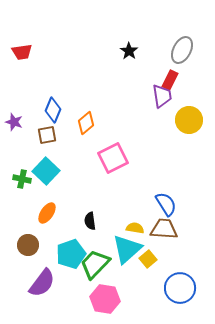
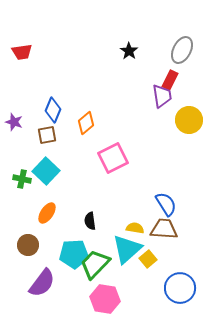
cyan pentagon: moved 3 px right; rotated 16 degrees clockwise
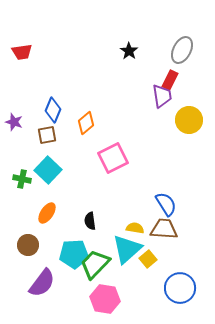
cyan square: moved 2 px right, 1 px up
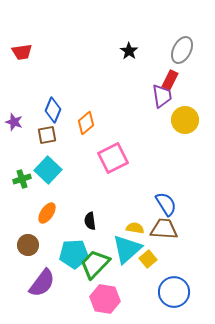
yellow circle: moved 4 px left
green cross: rotated 30 degrees counterclockwise
blue circle: moved 6 px left, 4 px down
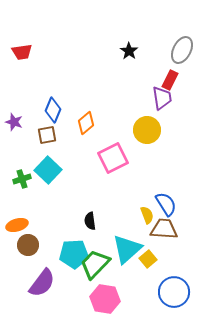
purple trapezoid: moved 2 px down
yellow circle: moved 38 px left, 10 px down
orange ellipse: moved 30 px left, 12 px down; rotated 40 degrees clockwise
yellow semicircle: moved 12 px right, 13 px up; rotated 60 degrees clockwise
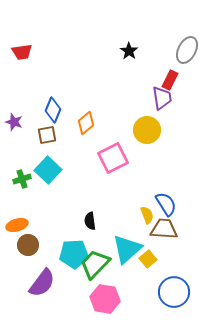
gray ellipse: moved 5 px right
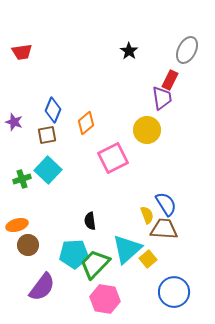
purple semicircle: moved 4 px down
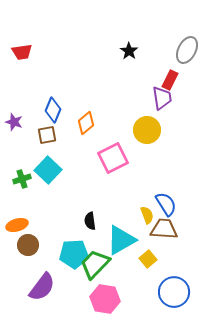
cyan triangle: moved 6 px left, 9 px up; rotated 12 degrees clockwise
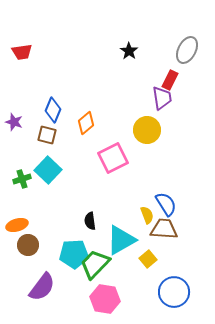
brown square: rotated 24 degrees clockwise
